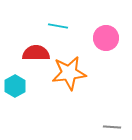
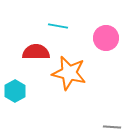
red semicircle: moved 1 px up
orange star: rotated 20 degrees clockwise
cyan hexagon: moved 5 px down
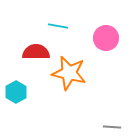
cyan hexagon: moved 1 px right, 1 px down
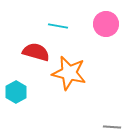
pink circle: moved 14 px up
red semicircle: rotated 16 degrees clockwise
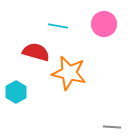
pink circle: moved 2 px left
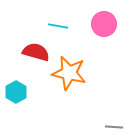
gray line: moved 2 px right
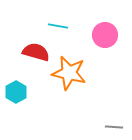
pink circle: moved 1 px right, 11 px down
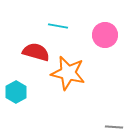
orange star: moved 1 px left
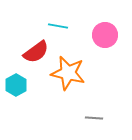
red semicircle: rotated 128 degrees clockwise
cyan hexagon: moved 7 px up
gray line: moved 20 px left, 9 px up
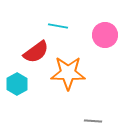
orange star: rotated 12 degrees counterclockwise
cyan hexagon: moved 1 px right, 1 px up
gray line: moved 1 px left, 3 px down
